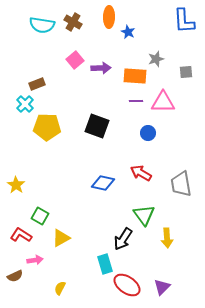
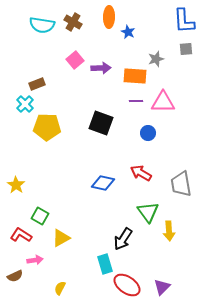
gray square: moved 23 px up
black square: moved 4 px right, 3 px up
green triangle: moved 4 px right, 3 px up
yellow arrow: moved 2 px right, 7 px up
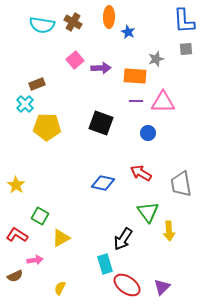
red L-shape: moved 4 px left
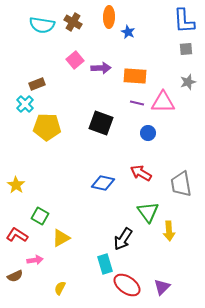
gray star: moved 32 px right, 23 px down
purple line: moved 1 px right, 2 px down; rotated 16 degrees clockwise
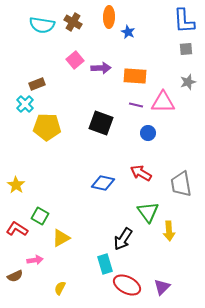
purple line: moved 1 px left, 2 px down
red L-shape: moved 6 px up
red ellipse: rotated 8 degrees counterclockwise
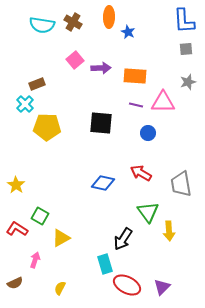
black square: rotated 15 degrees counterclockwise
pink arrow: rotated 63 degrees counterclockwise
brown semicircle: moved 7 px down
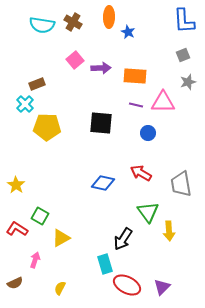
gray square: moved 3 px left, 6 px down; rotated 16 degrees counterclockwise
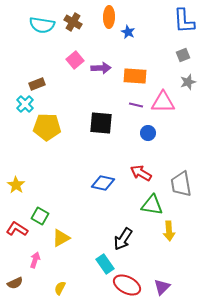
green triangle: moved 4 px right, 7 px up; rotated 45 degrees counterclockwise
cyan rectangle: rotated 18 degrees counterclockwise
